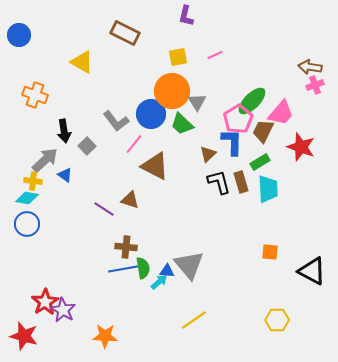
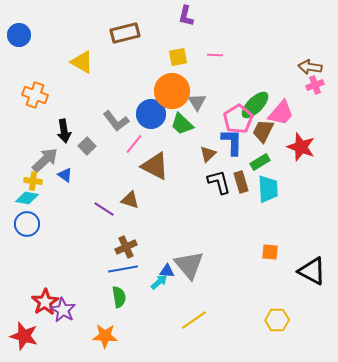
brown rectangle at (125, 33): rotated 40 degrees counterclockwise
pink line at (215, 55): rotated 28 degrees clockwise
green ellipse at (252, 101): moved 3 px right, 4 px down
brown cross at (126, 247): rotated 30 degrees counterclockwise
green semicircle at (143, 268): moved 24 px left, 29 px down
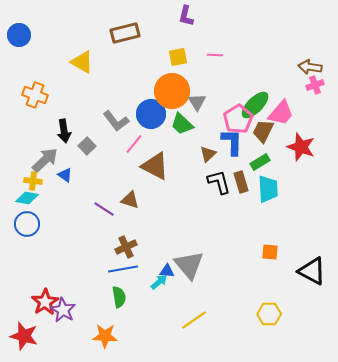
yellow hexagon at (277, 320): moved 8 px left, 6 px up
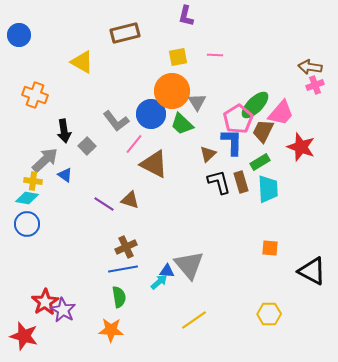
brown triangle at (155, 166): moved 1 px left, 2 px up
purple line at (104, 209): moved 5 px up
orange square at (270, 252): moved 4 px up
orange star at (105, 336): moved 6 px right, 6 px up
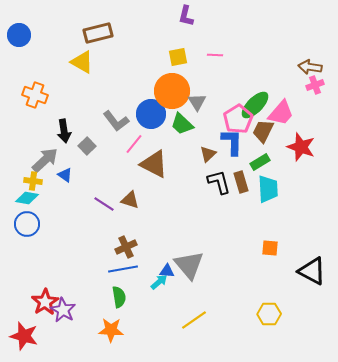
brown rectangle at (125, 33): moved 27 px left
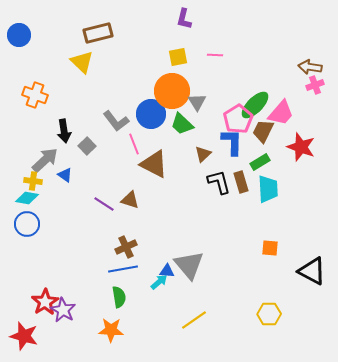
purple L-shape at (186, 16): moved 2 px left, 3 px down
yellow triangle at (82, 62): rotated 15 degrees clockwise
pink line at (134, 144): rotated 60 degrees counterclockwise
brown triangle at (208, 154): moved 5 px left
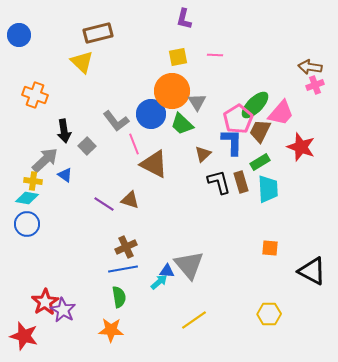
brown trapezoid at (263, 131): moved 3 px left
